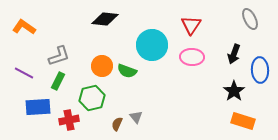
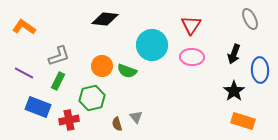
blue rectangle: rotated 25 degrees clockwise
brown semicircle: rotated 40 degrees counterclockwise
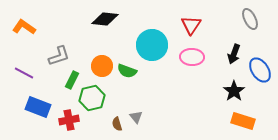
blue ellipse: rotated 30 degrees counterclockwise
green rectangle: moved 14 px right, 1 px up
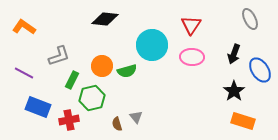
green semicircle: rotated 36 degrees counterclockwise
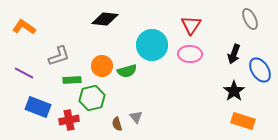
pink ellipse: moved 2 px left, 3 px up
green rectangle: rotated 60 degrees clockwise
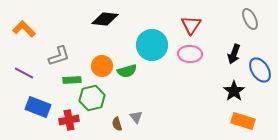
orange L-shape: moved 2 px down; rotated 10 degrees clockwise
